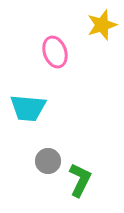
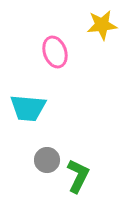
yellow star: rotated 12 degrees clockwise
gray circle: moved 1 px left, 1 px up
green L-shape: moved 2 px left, 4 px up
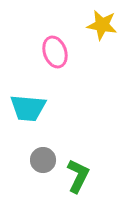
yellow star: rotated 16 degrees clockwise
gray circle: moved 4 px left
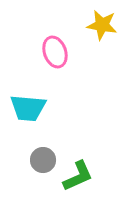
green L-shape: rotated 40 degrees clockwise
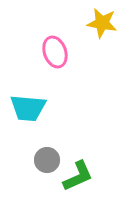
yellow star: moved 2 px up
gray circle: moved 4 px right
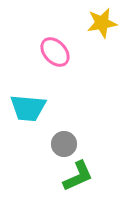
yellow star: rotated 20 degrees counterclockwise
pink ellipse: rotated 24 degrees counterclockwise
gray circle: moved 17 px right, 16 px up
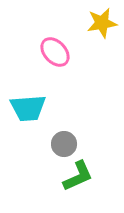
cyan trapezoid: rotated 9 degrees counterclockwise
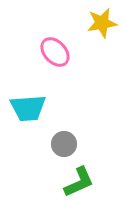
green L-shape: moved 1 px right, 6 px down
